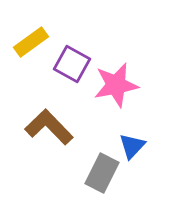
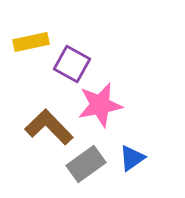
yellow rectangle: rotated 24 degrees clockwise
pink star: moved 16 px left, 20 px down
blue triangle: moved 12 px down; rotated 12 degrees clockwise
gray rectangle: moved 16 px left, 9 px up; rotated 27 degrees clockwise
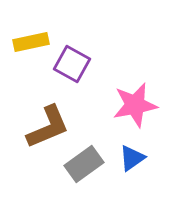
pink star: moved 35 px right
brown L-shape: moved 1 px left; rotated 111 degrees clockwise
gray rectangle: moved 2 px left
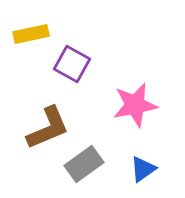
yellow rectangle: moved 8 px up
brown L-shape: moved 1 px down
blue triangle: moved 11 px right, 11 px down
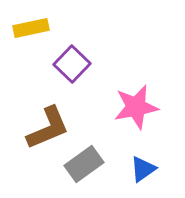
yellow rectangle: moved 6 px up
purple square: rotated 15 degrees clockwise
pink star: moved 1 px right, 2 px down
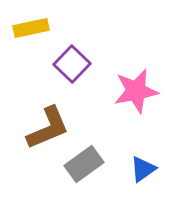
pink star: moved 16 px up
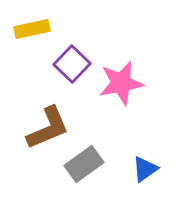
yellow rectangle: moved 1 px right, 1 px down
pink star: moved 15 px left, 8 px up
blue triangle: moved 2 px right
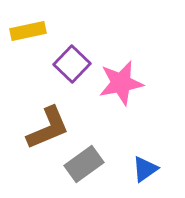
yellow rectangle: moved 4 px left, 2 px down
